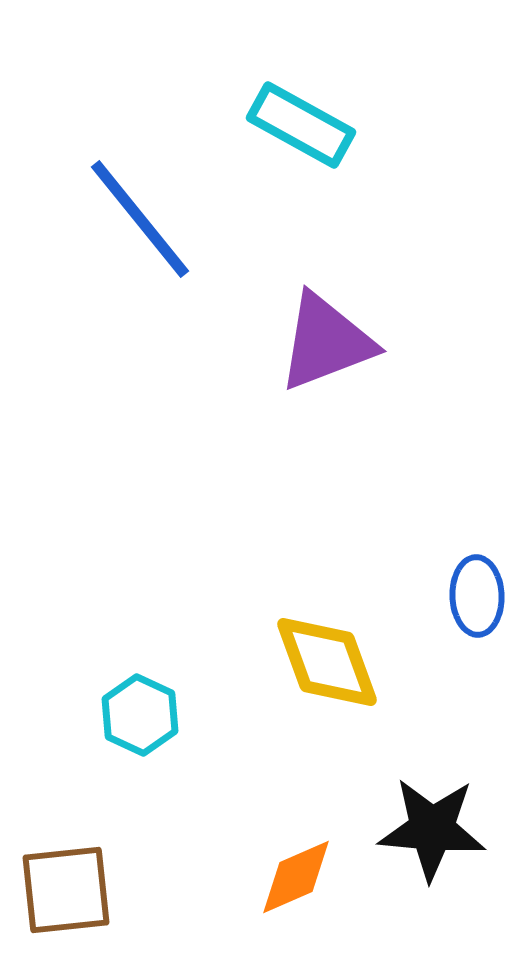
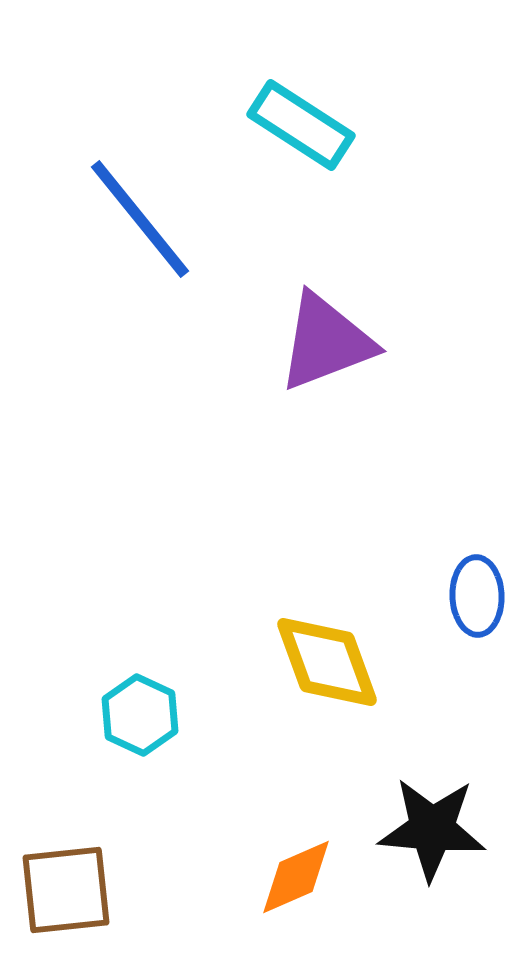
cyan rectangle: rotated 4 degrees clockwise
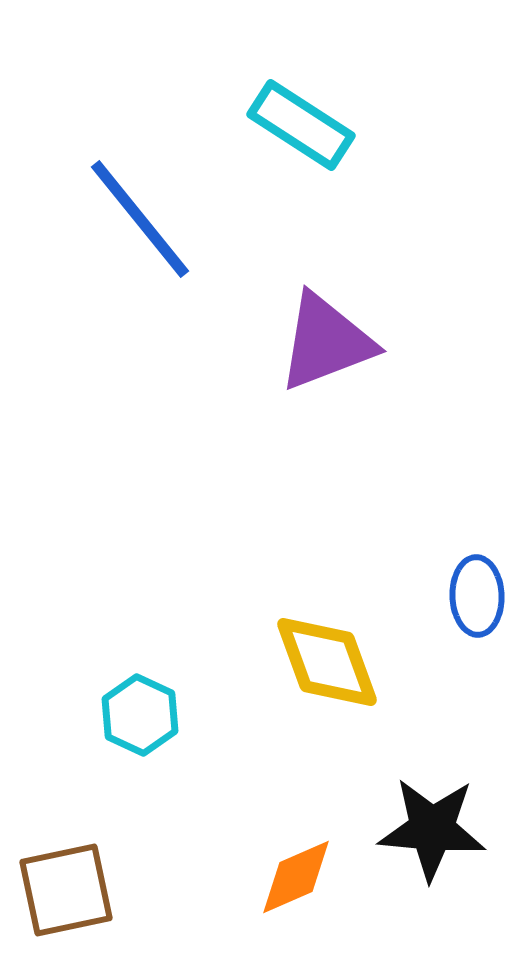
brown square: rotated 6 degrees counterclockwise
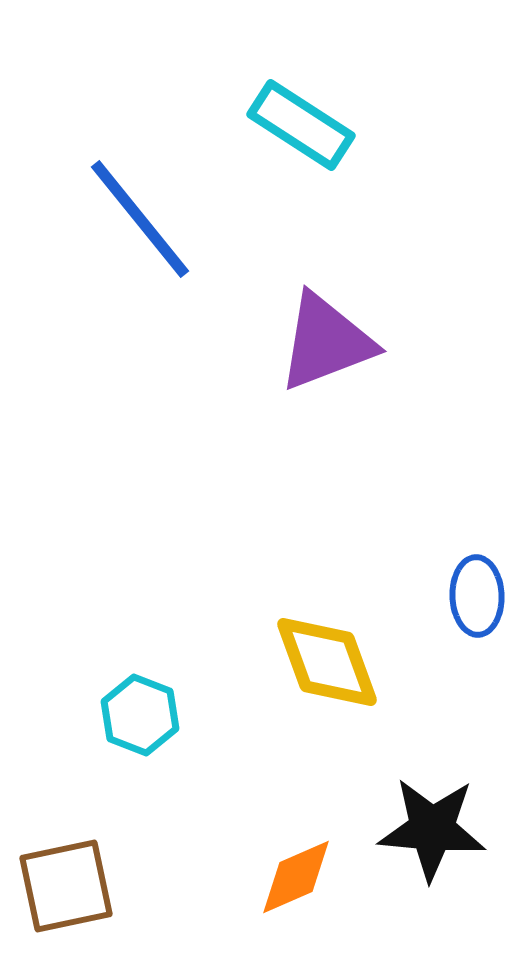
cyan hexagon: rotated 4 degrees counterclockwise
brown square: moved 4 px up
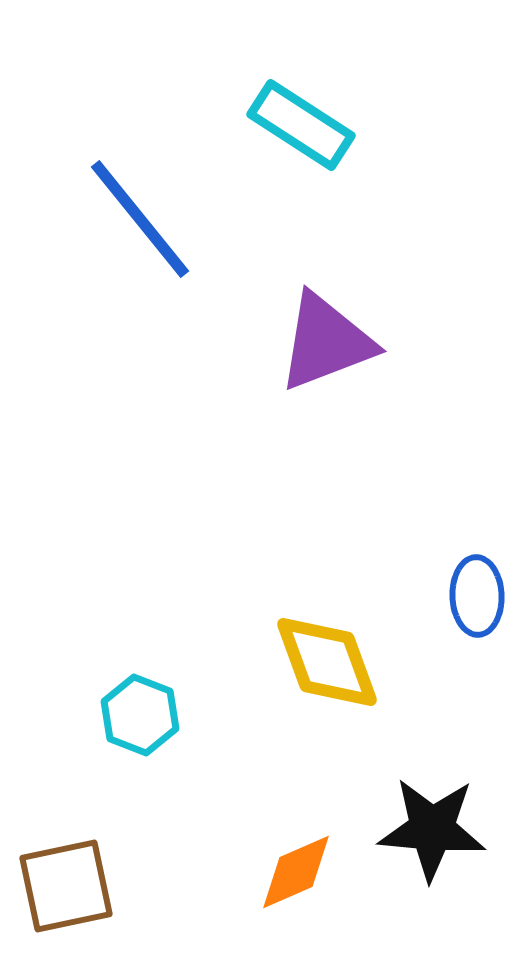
orange diamond: moved 5 px up
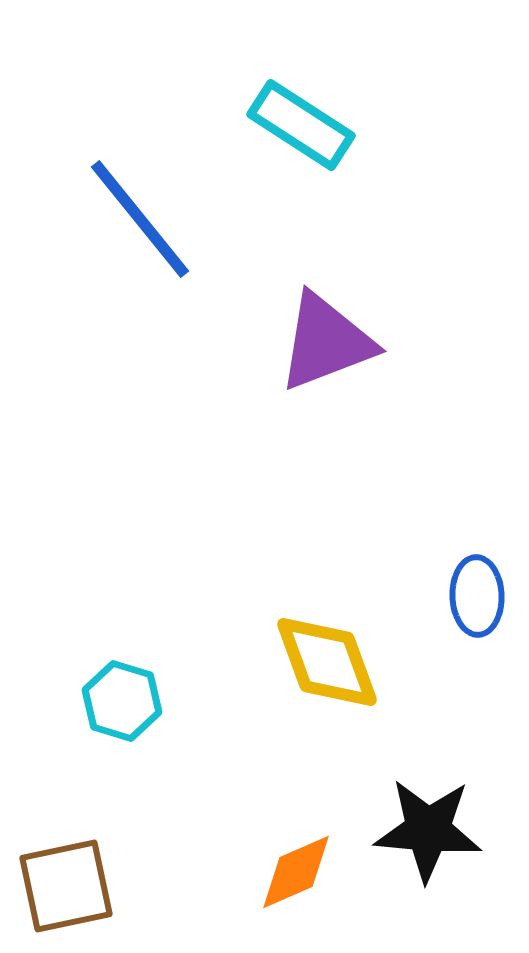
cyan hexagon: moved 18 px left, 14 px up; rotated 4 degrees counterclockwise
black star: moved 4 px left, 1 px down
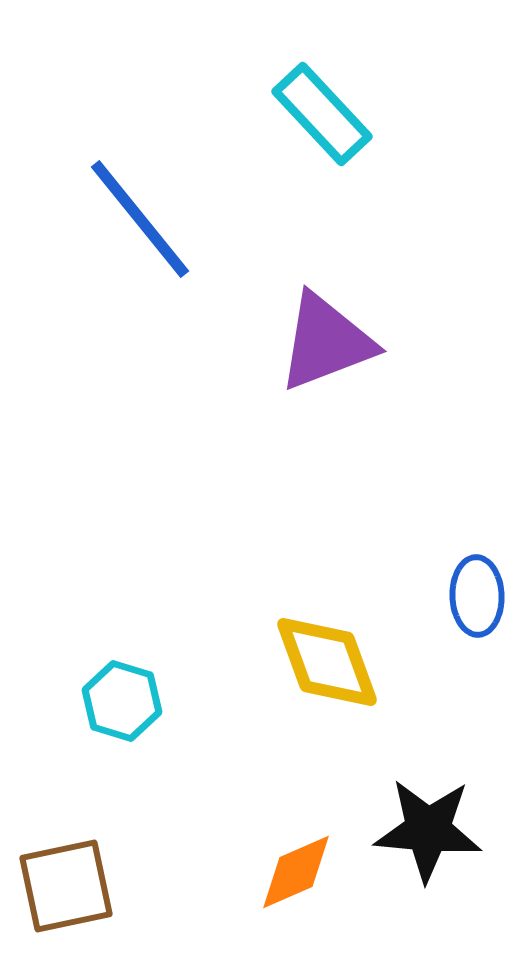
cyan rectangle: moved 21 px right, 11 px up; rotated 14 degrees clockwise
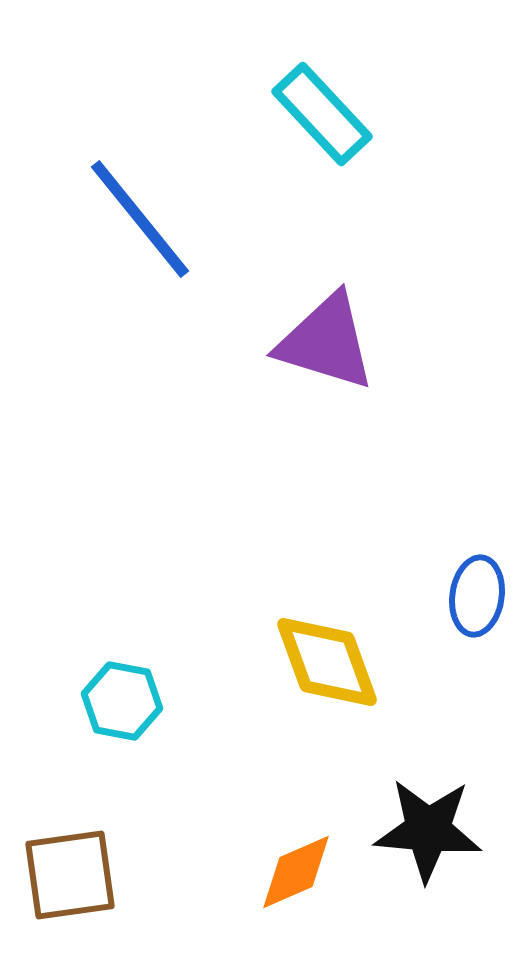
purple triangle: rotated 38 degrees clockwise
blue ellipse: rotated 10 degrees clockwise
cyan hexagon: rotated 6 degrees counterclockwise
brown square: moved 4 px right, 11 px up; rotated 4 degrees clockwise
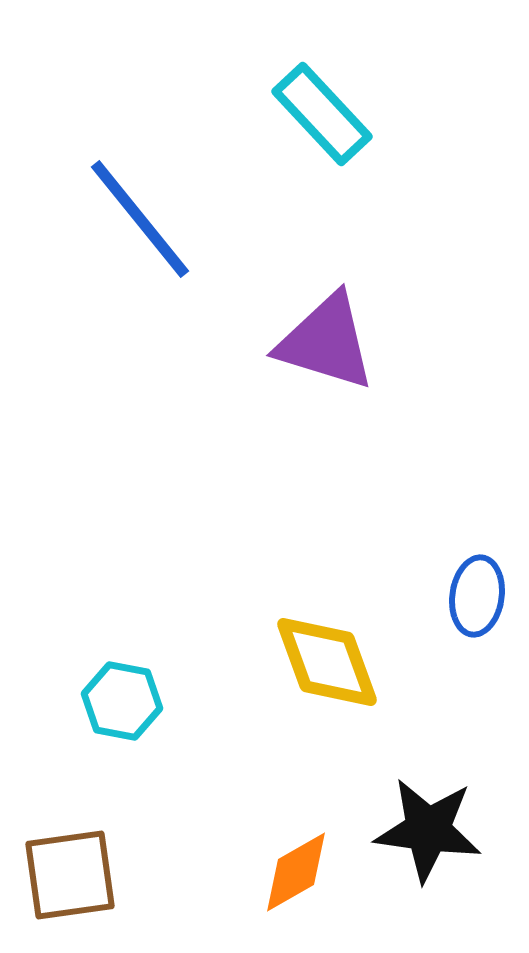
black star: rotated 3 degrees clockwise
orange diamond: rotated 6 degrees counterclockwise
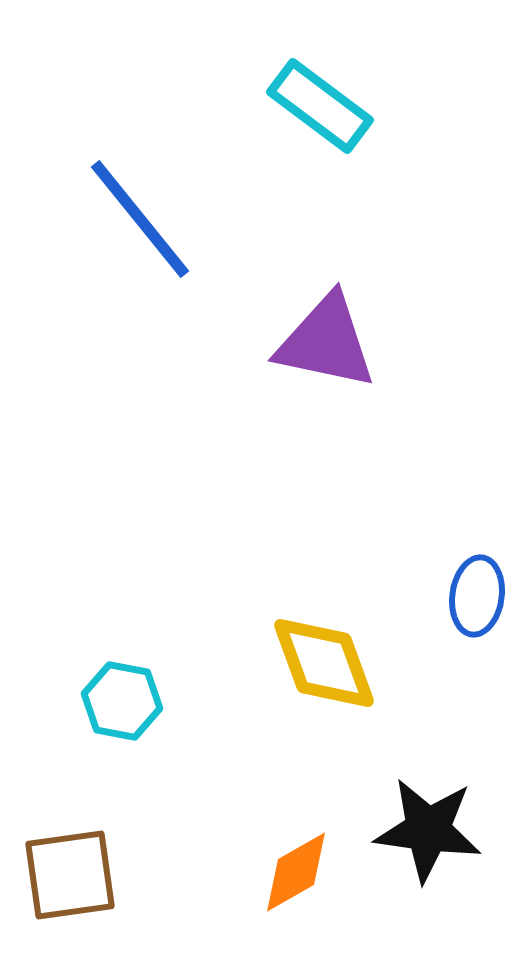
cyan rectangle: moved 2 px left, 8 px up; rotated 10 degrees counterclockwise
purple triangle: rotated 5 degrees counterclockwise
yellow diamond: moved 3 px left, 1 px down
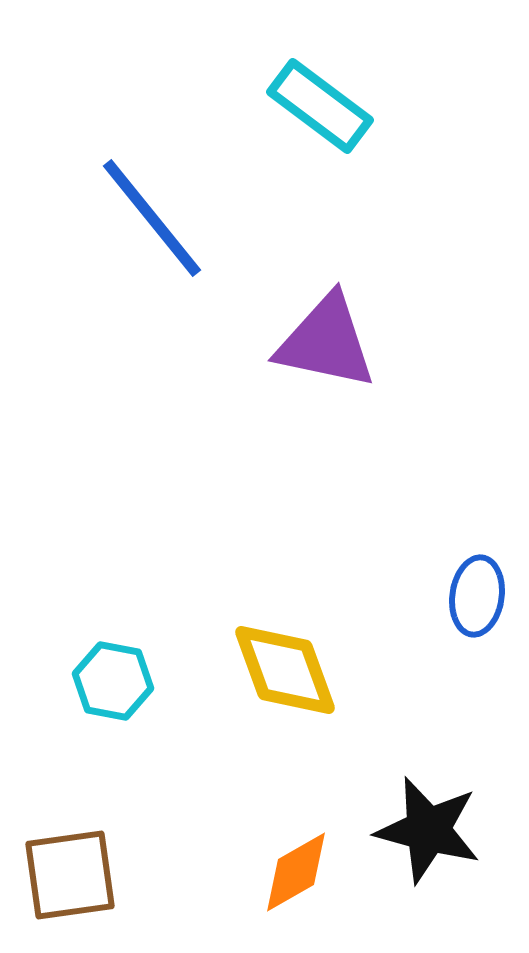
blue line: moved 12 px right, 1 px up
yellow diamond: moved 39 px left, 7 px down
cyan hexagon: moved 9 px left, 20 px up
black star: rotated 7 degrees clockwise
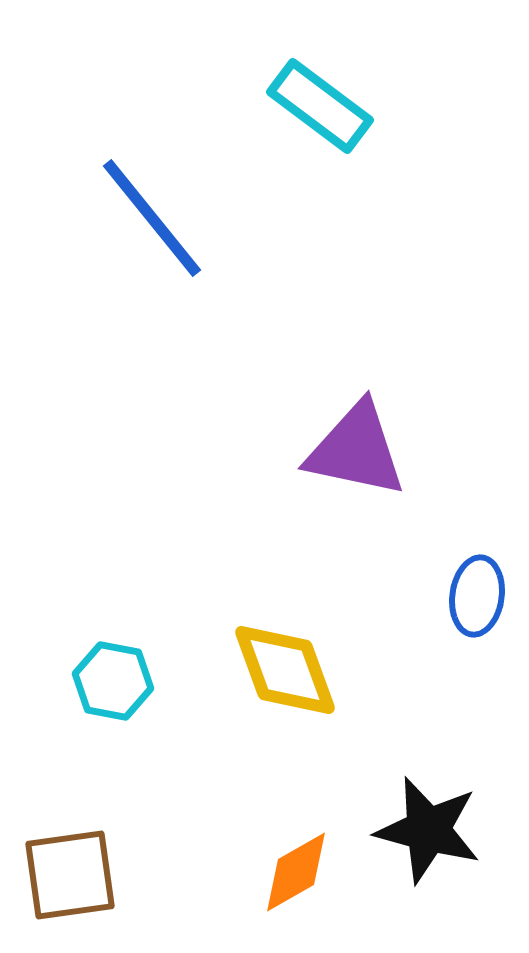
purple triangle: moved 30 px right, 108 px down
